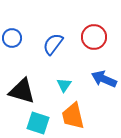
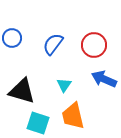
red circle: moved 8 px down
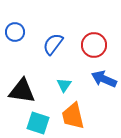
blue circle: moved 3 px right, 6 px up
black triangle: rotated 8 degrees counterclockwise
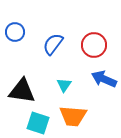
orange trapezoid: rotated 72 degrees counterclockwise
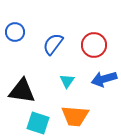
blue arrow: rotated 40 degrees counterclockwise
cyan triangle: moved 3 px right, 4 px up
orange trapezoid: moved 2 px right
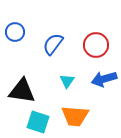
red circle: moved 2 px right
cyan square: moved 1 px up
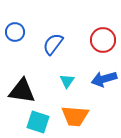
red circle: moved 7 px right, 5 px up
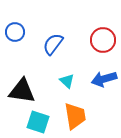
cyan triangle: rotated 21 degrees counterclockwise
orange trapezoid: rotated 104 degrees counterclockwise
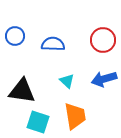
blue circle: moved 4 px down
blue semicircle: rotated 55 degrees clockwise
